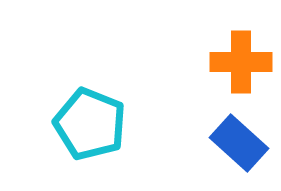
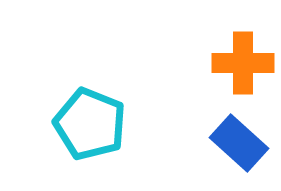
orange cross: moved 2 px right, 1 px down
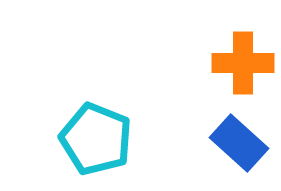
cyan pentagon: moved 6 px right, 15 px down
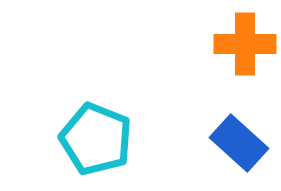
orange cross: moved 2 px right, 19 px up
